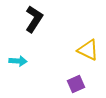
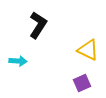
black L-shape: moved 4 px right, 6 px down
purple square: moved 6 px right, 1 px up
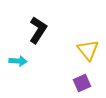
black L-shape: moved 5 px down
yellow triangle: rotated 25 degrees clockwise
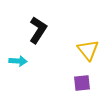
purple square: rotated 18 degrees clockwise
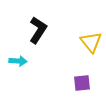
yellow triangle: moved 3 px right, 8 px up
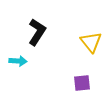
black L-shape: moved 1 px left, 2 px down
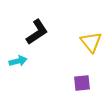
black L-shape: rotated 24 degrees clockwise
cyan arrow: rotated 18 degrees counterclockwise
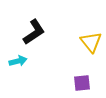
black L-shape: moved 3 px left
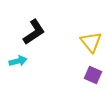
purple square: moved 11 px right, 8 px up; rotated 30 degrees clockwise
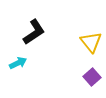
cyan arrow: moved 2 px down; rotated 12 degrees counterclockwise
purple square: moved 1 px left, 2 px down; rotated 24 degrees clockwise
